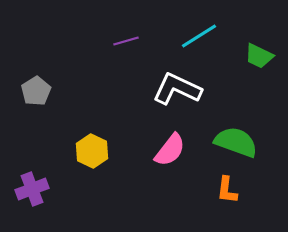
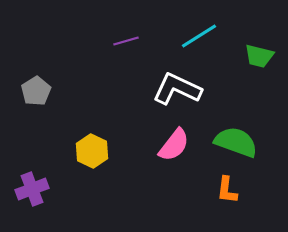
green trapezoid: rotated 12 degrees counterclockwise
pink semicircle: moved 4 px right, 5 px up
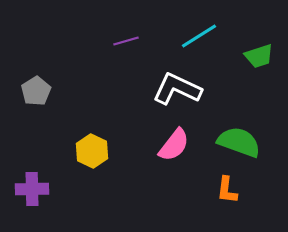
green trapezoid: rotated 32 degrees counterclockwise
green semicircle: moved 3 px right
purple cross: rotated 20 degrees clockwise
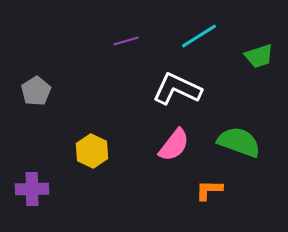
orange L-shape: moved 18 px left; rotated 84 degrees clockwise
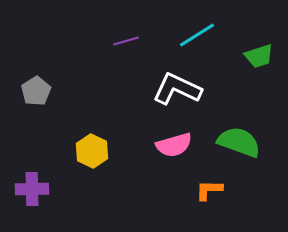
cyan line: moved 2 px left, 1 px up
pink semicircle: rotated 36 degrees clockwise
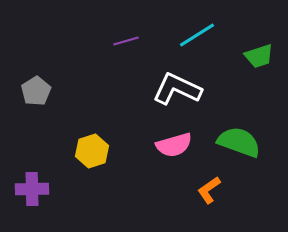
yellow hexagon: rotated 16 degrees clockwise
orange L-shape: rotated 36 degrees counterclockwise
